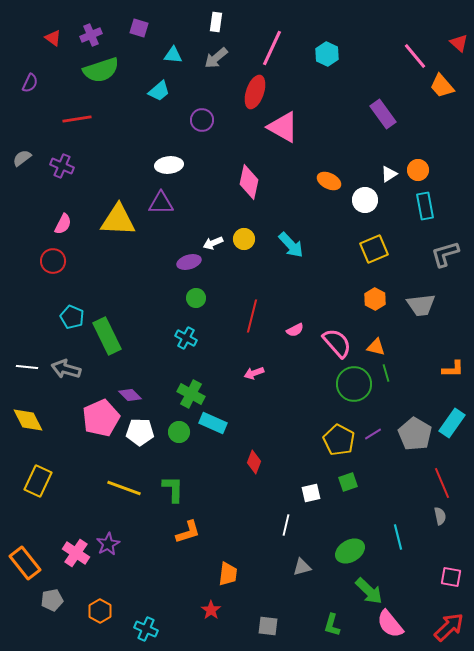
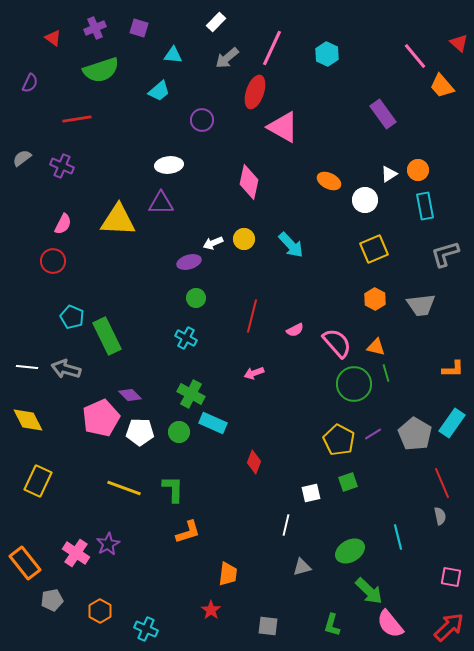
white rectangle at (216, 22): rotated 36 degrees clockwise
purple cross at (91, 35): moved 4 px right, 7 px up
gray arrow at (216, 58): moved 11 px right
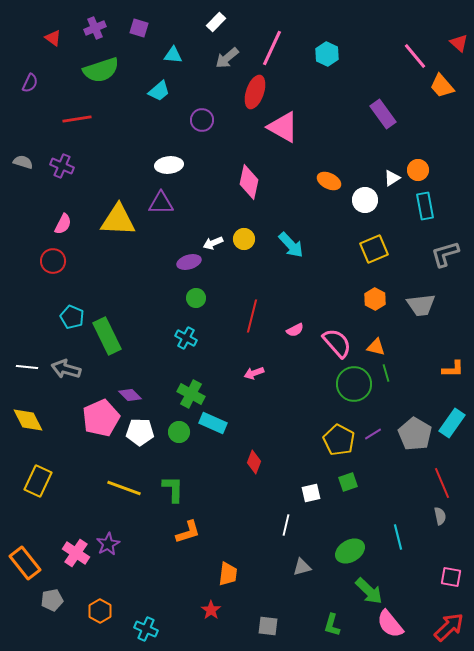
gray semicircle at (22, 158): moved 1 px right, 4 px down; rotated 54 degrees clockwise
white triangle at (389, 174): moved 3 px right, 4 px down
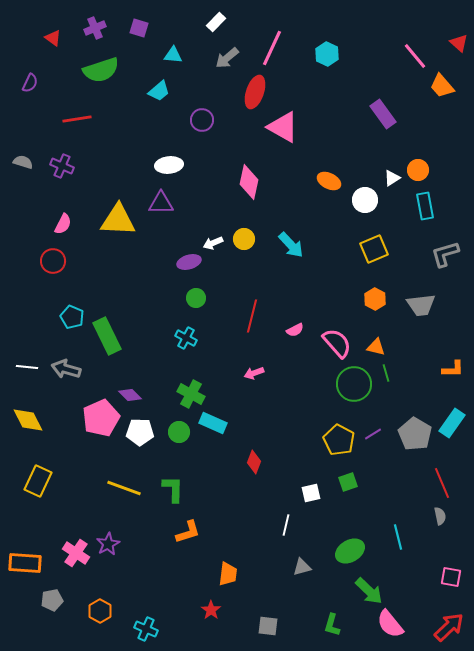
orange rectangle at (25, 563): rotated 48 degrees counterclockwise
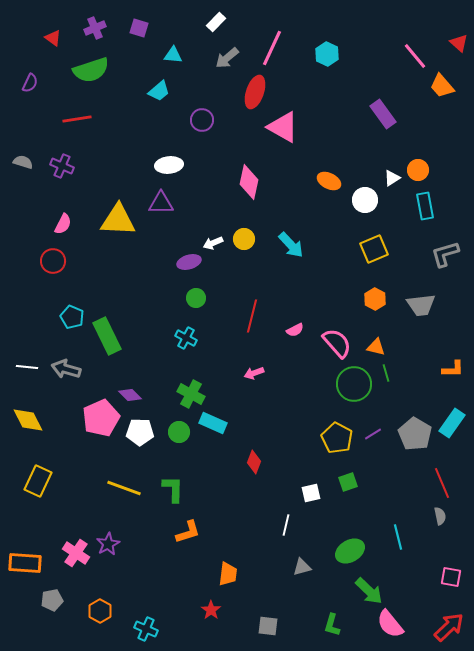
green semicircle at (101, 70): moved 10 px left
yellow pentagon at (339, 440): moved 2 px left, 2 px up
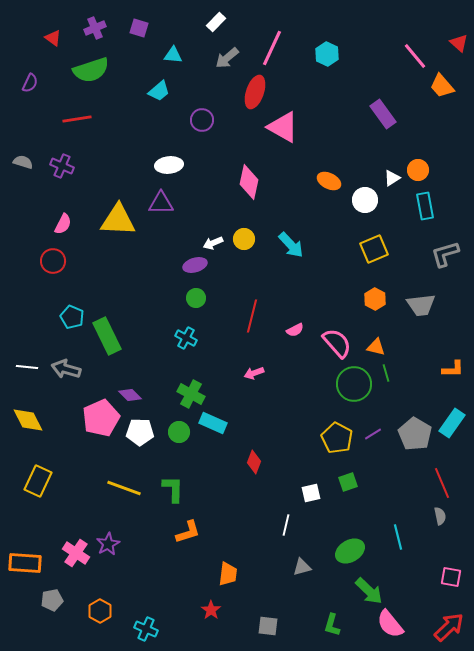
purple ellipse at (189, 262): moved 6 px right, 3 px down
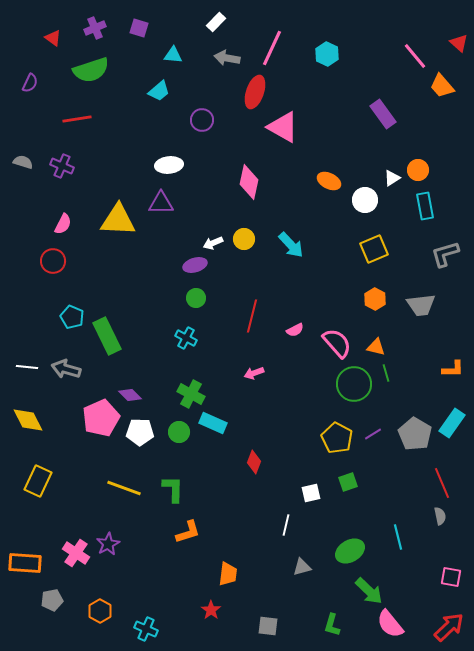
gray arrow at (227, 58): rotated 50 degrees clockwise
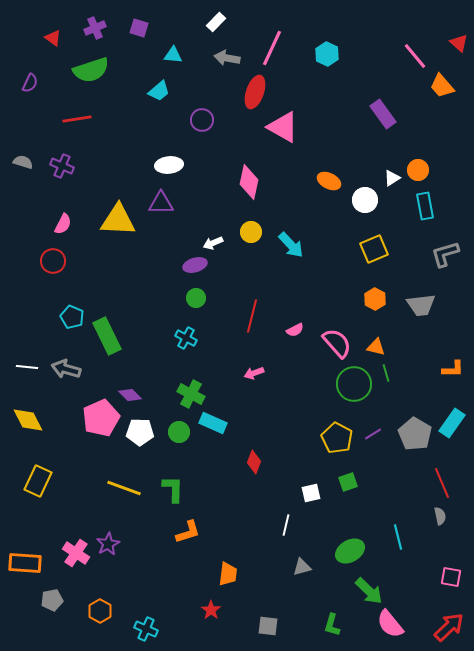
yellow circle at (244, 239): moved 7 px right, 7 px up
